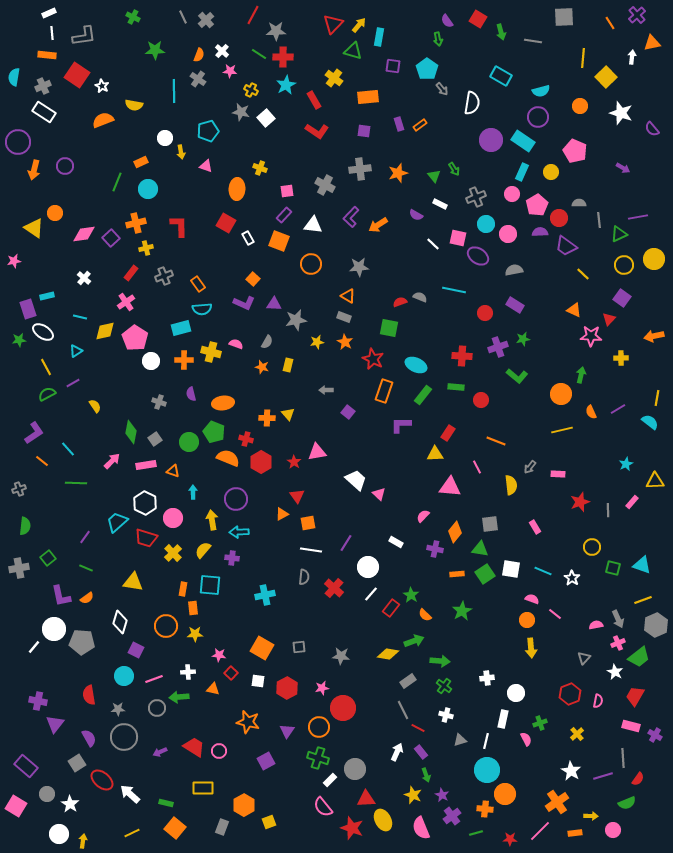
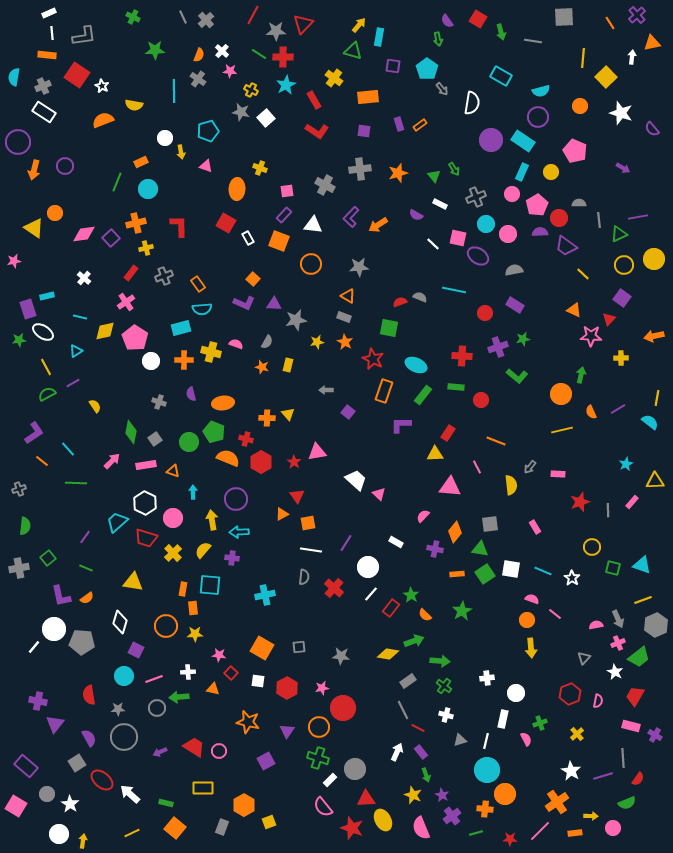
red triangle at (333, 24): moved 30 px left
pink circle at (613, 830): moved 2 px up
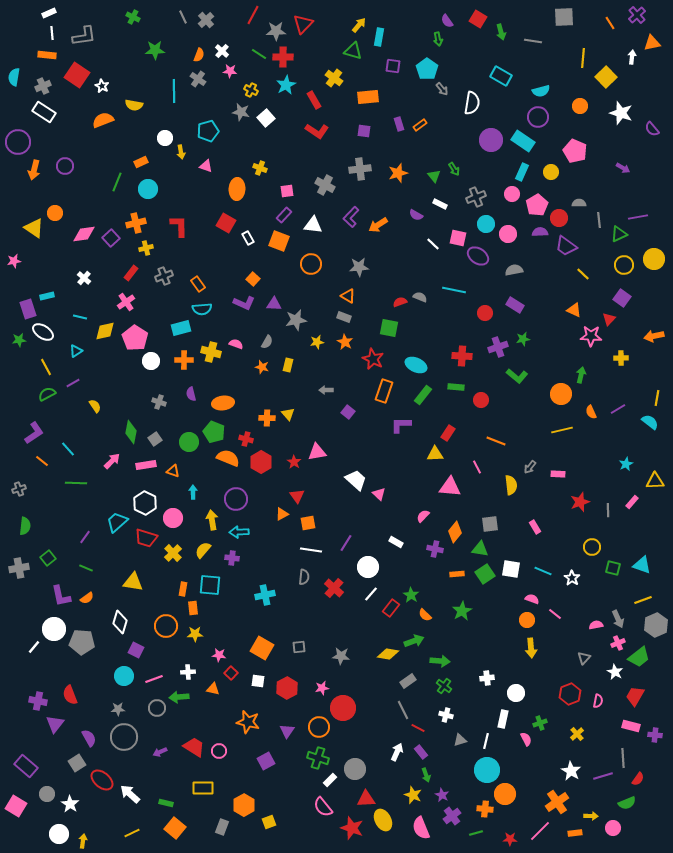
red semicircle at (89, 695): moved 19 px left; rotated 12 degrees counterclockwise
purple cross at (655, 735): rotated 24 degrees counterclockwise
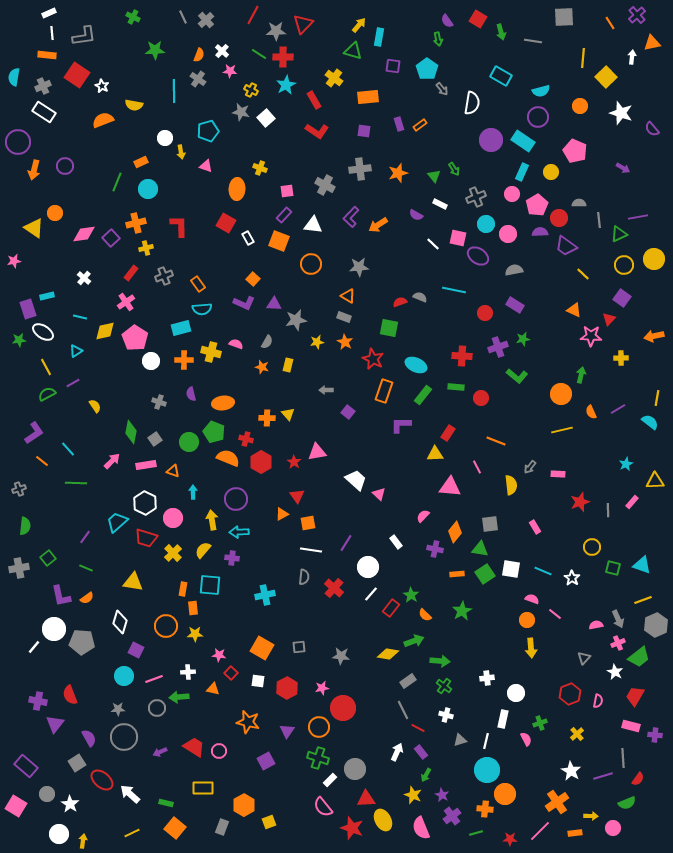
red circle at (481, 400): moved 2 px up
white rectangle at (396, 542): rotated 24 degrees clockwise
green arrow at (426, 775): rotated 48 degrees clockwise
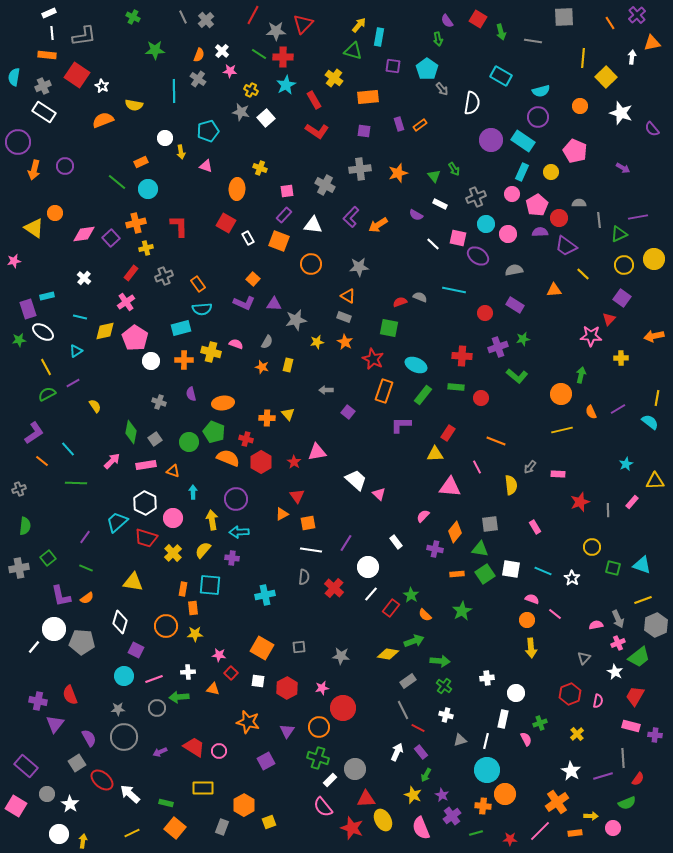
green line at (117, 182): rotated 72 degrees counterclockwise
orange triangle at (574, 310): moved 20 px left, 20 px up; rotated 28 degrees counterclockwise
orange cross at (485, 809): moved 2 px left, 3 px up
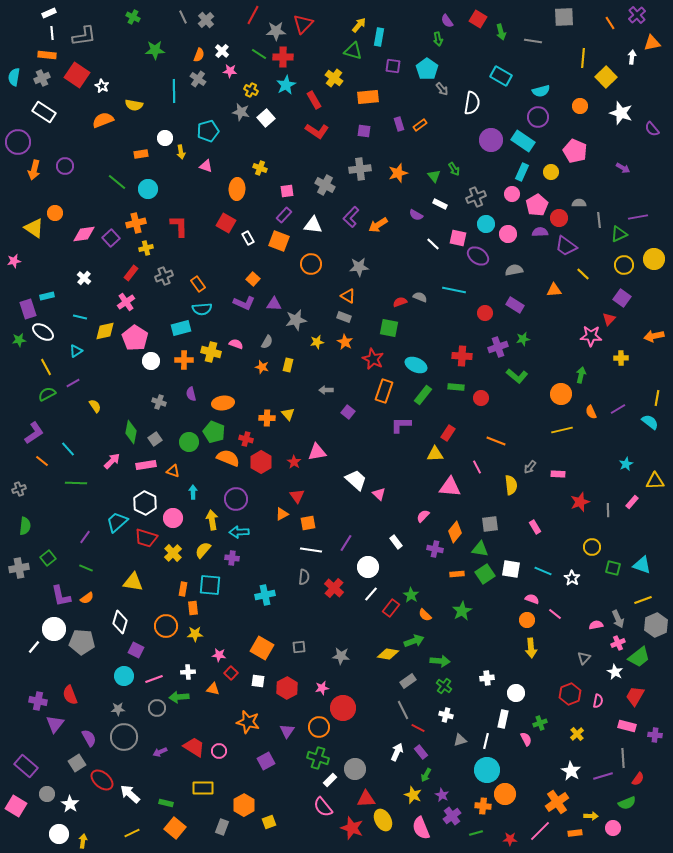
gray cross at (43, 86): moved 1 px left, 8 px up
orange rectangle at (141, 162): moved 8 px up; rotated 16 degrees clockwise
pink rectangle at (631, 726): moved 4 px left
